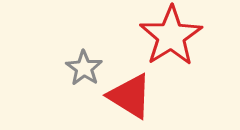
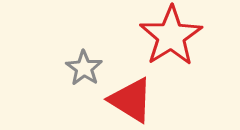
red triangle: moved 1 px right, 4 px down
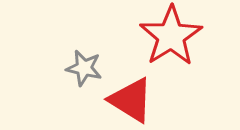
gray star: rotated 21 degrees counterclockwise
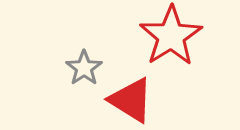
gray star: rotated 24 degrees clockwise
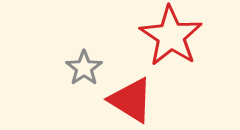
red star: rotated 6 degrees counterclockwise
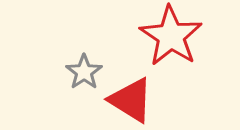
gray star: moved 4 px down
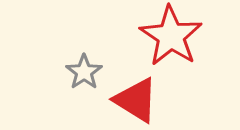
red triangle: moved 5 px right
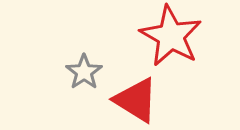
red star: rotated 4 degrees counterclockwise
